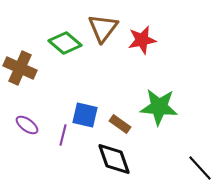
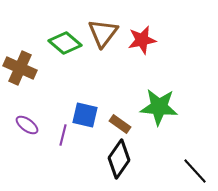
brown triangle: moved 5 px down
black diamond: moved 5 px right; rotated 54 degrees clockwise
black line: moved 5 px left, 3 px down
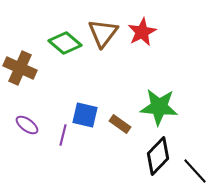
red star: moved 8 px up; rotated 16 degrees counterclockwise
black diamond: moved 39 px right, 3 px up; rotated 9 degrees clockwise
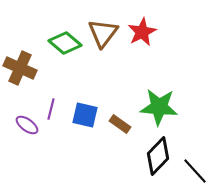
purple line: moved 12 px left, 26 px up
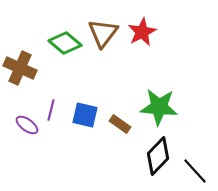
purple line: moved 1 px down
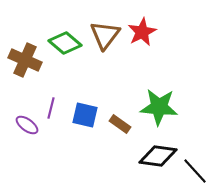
brown triangle: moved 2 px right, 2 px down
brown cross: moved 5 px right, 8 px up
purple line: moved 2 px up
black diamond: rotated 54 degrees clockwise
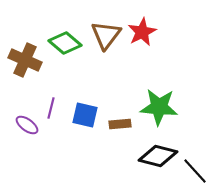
brown triangle: moved 1 px right
brown rectangle: rotated 40 degrees counterclockwise
black diamond: rotated 6 degrees clockwise
